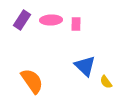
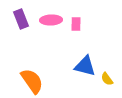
purple rectangle: moved 1 px left, 1 px up; rotated 54 degrees counterclockwise
blue triangle: rotated 30 degrees counterclockwise
yellow semicircle: moved 1 px right, 3 px up
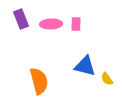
pink ellipse: moved 4 px down
orange semicircle: moved 7 px right; rotated 20 degrees clockwise
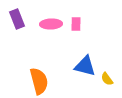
purple rectangle: moved 4 px left
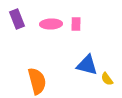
blue triangle: moved 2 px right, 1 px up
orange semicircle: moved 2 px left
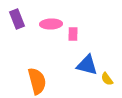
pink rectangle: moved 3 px left, 10 px down
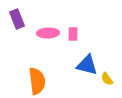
pink ellipse: moved 3 px left, 9 px down
orange semicircle: rotated 8 degrees clockwise
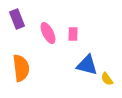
pink ellipse: rotated 65 degrees clockwise
orange semicircle: moved 16 px left, 13 px up
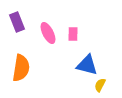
purple rectangle: moved 3 px down
orange semicircle: rotated 16 degrees clockwise
yellow semicircle: moved 7 px left, 6 px down; rotated 64 degrees clockwise
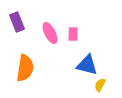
pink ellipse: moved 2 px right
orange semicircle: moved 4 px right
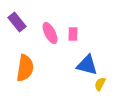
purple rectangle: rotated 18 degrees counterclockwise
yellow semicircle: moved 1 px up
